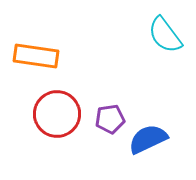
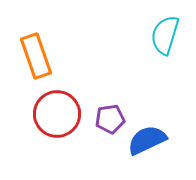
cyan semicircle: rotated 54 degrees clockwise
orange rectangle: rotated 63 degrees clockwise
blue semicircle: moved 1 px left, 1 px down
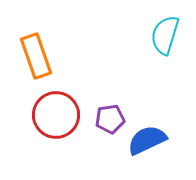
red circle: moved 1 px left, 1 px down
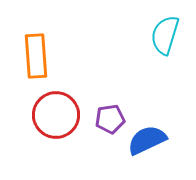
orange rectangle: rotated 15 degrees clockwise
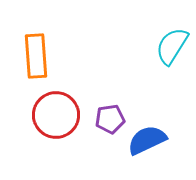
cyan semicircle: moved 7 px right, 11 px down; rotated 15 degrees clockwise
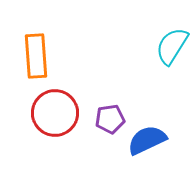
red circle: moved 1 px left, 2 px up
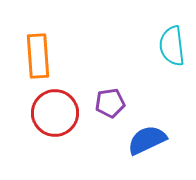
cyan semicircle: rotated 39 degrees counterclockwise
orange rectangle: moved 2 px right
purple pentagon: moved 16 px up
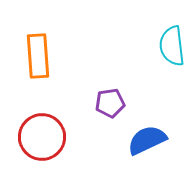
red circle: moved 13 px left, 24 px down
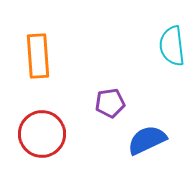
red circle: moved 3 px up
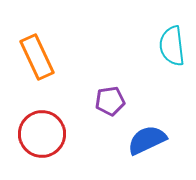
orange rectangle: moved 1 px left, 1 px down; rotated 21 degrees counterclockwise
purple pentagon: moved 2 px up
